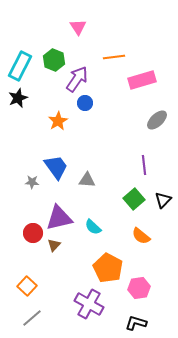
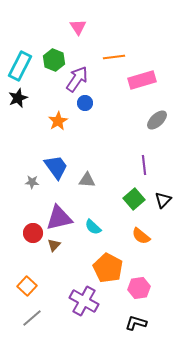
purple cross: moved 5 px left, 3 px up
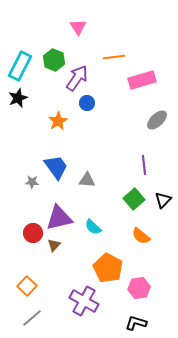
purple arrow: moved 1 px up
blue circle: moved 2 px right
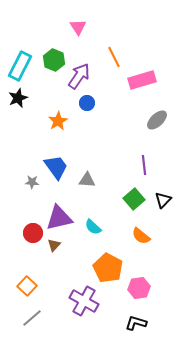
orange line: rotated 70 degrees clockwise
purple arrow: moved 2 px right, 2 px up
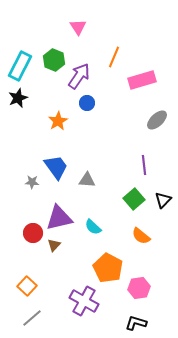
orange line: rotated 50 degrees clockwise
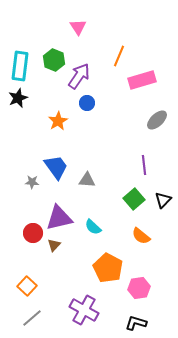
orange line: moved 5 px right, 1 px up
cyan rectangle: rotated 20 degrees counterclockwise
purple cross: moved 9 px down
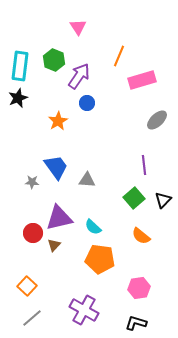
green square: moved 1 px up
orange pentagon: moved 8 px left, 9 px up; rotated 20 degrees counterclockwise
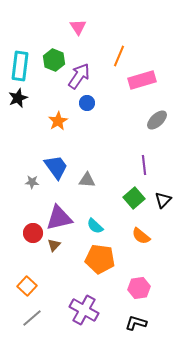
cyan semicircle: moved 2 px right, 1 px up
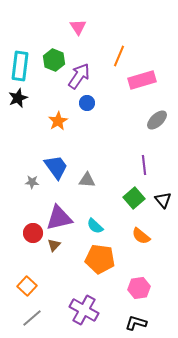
black triangle: rotated 24 degrees counterclockwise
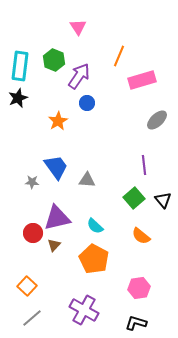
purple triangle: moved 2 px left
orange pentagon: moved 6 px left; rotated 20 degrees clockwise
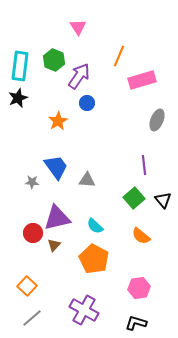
gray ellipse: rotated 25 degrees counterclockwise
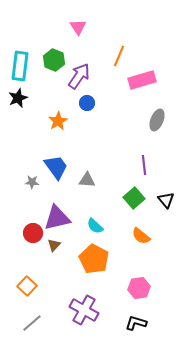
black triangle: moved 3 px right
gray line: moved 5 px down
